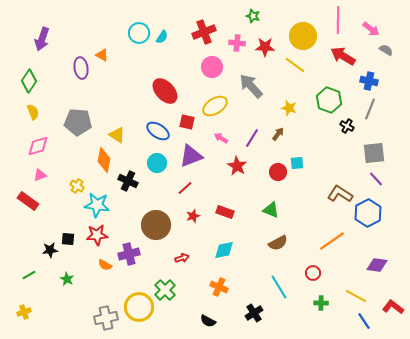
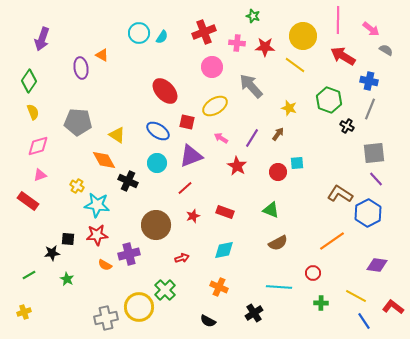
orange diamond at (104, 160): rotated 40 degrees counterclockwise
black star at (50, 250): moved 2 px right, 3 px down
cyan line at (279, 287): rotated 55 degrees counterclockwise
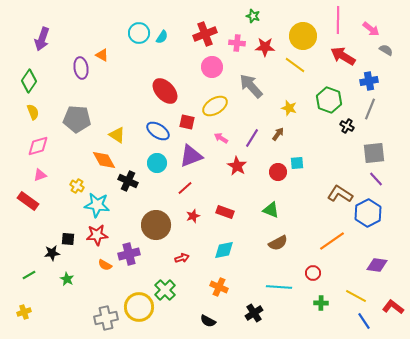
red cross at (204, 32): moved 1 px right, 2 px down
blue cross at (369, 81): rotated 24 degrees counterclockwise
gray pentagon at (78, 122): moved 1 px left, 3 px up
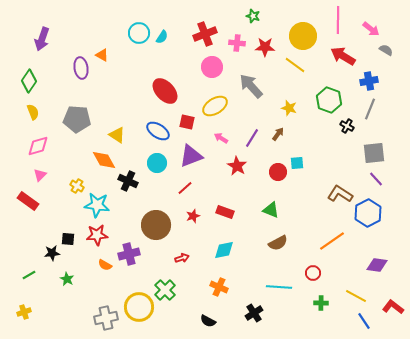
pink triangle at (40, 175): rotated 24 degrees counterclockwise
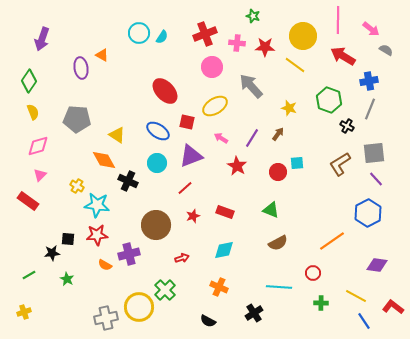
brown L-shape at (340, 194): moved 30 px up; rotated 65 degrees counterclockwise
